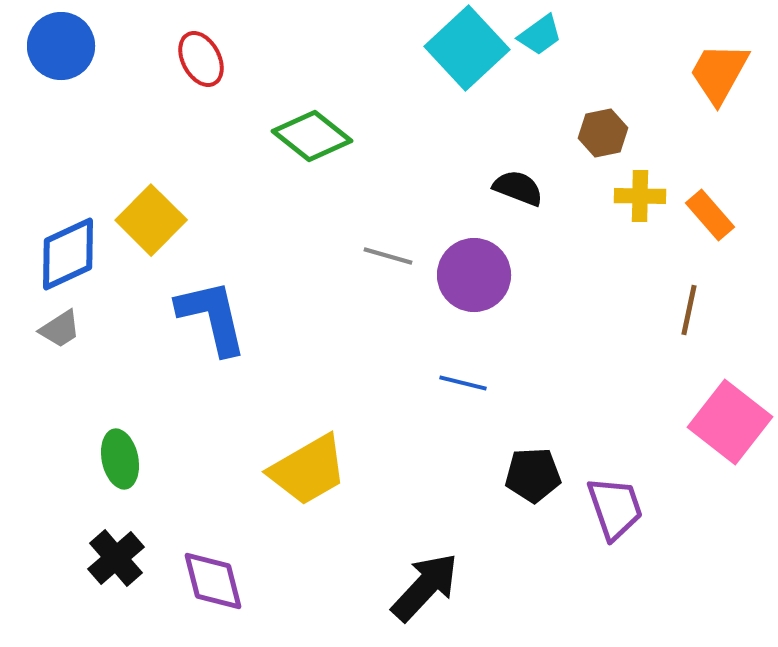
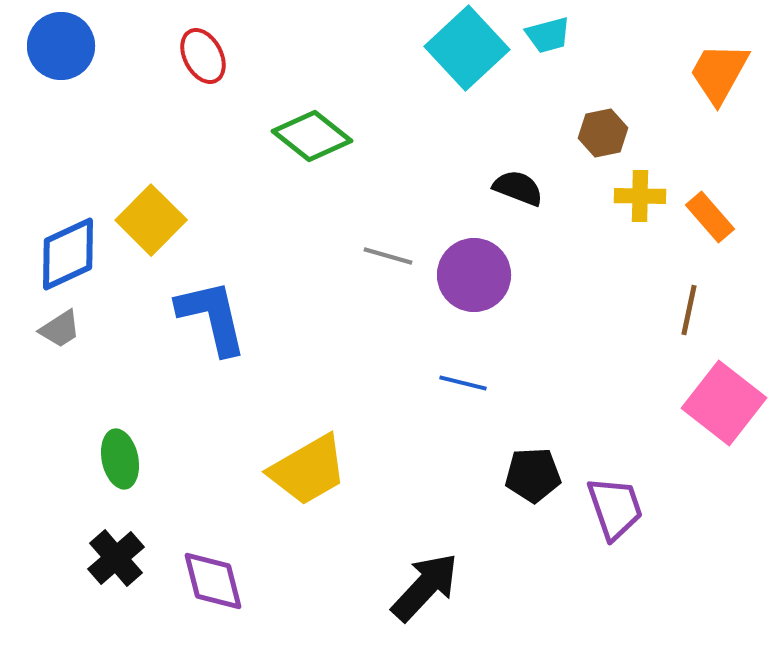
cyan trapezoid: moved 8 px right; rotated 21 degrees clockwise
red ellipse: moved 2 px right, 3 px up
orange rectangle: moved 2 px down
pink square: moved 6 px left, 19 px up
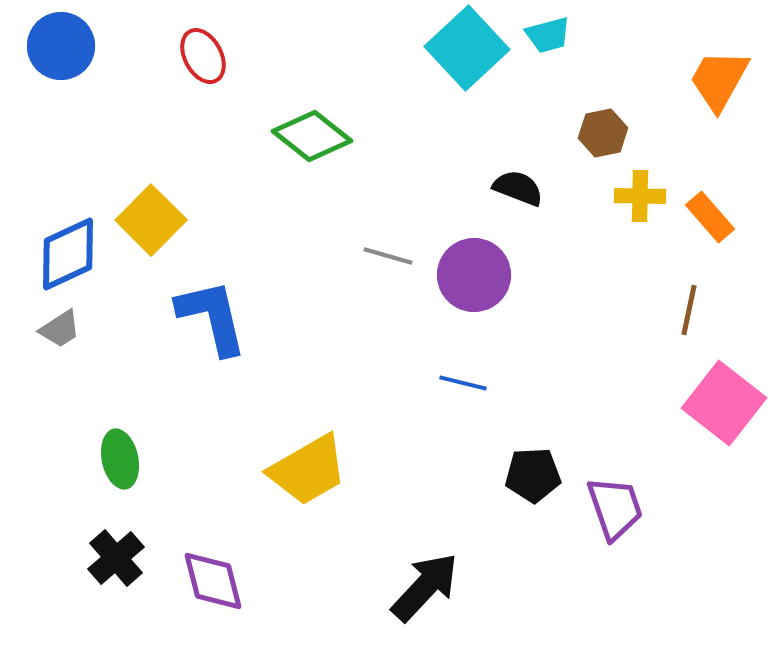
orange trapezoid: moved 7 px down
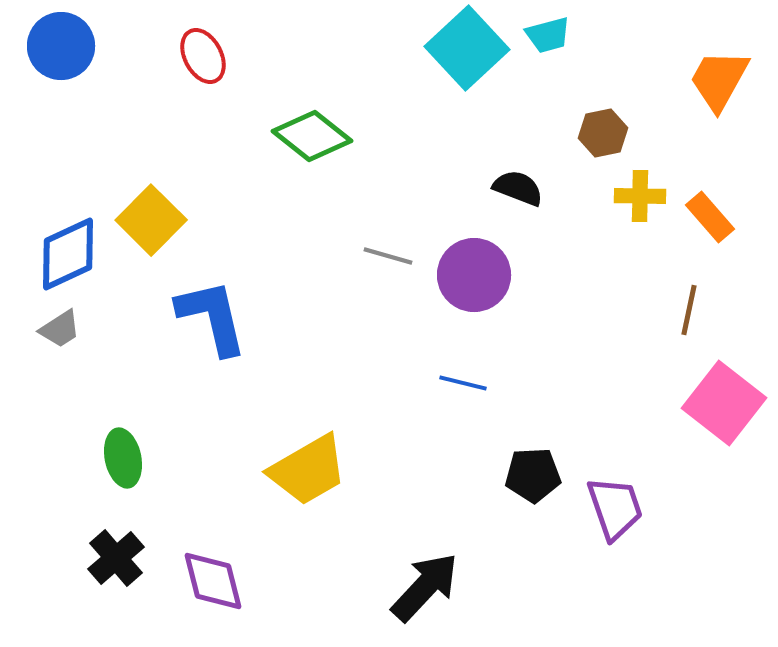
green ellipse: moved 3 px right, 1 px up
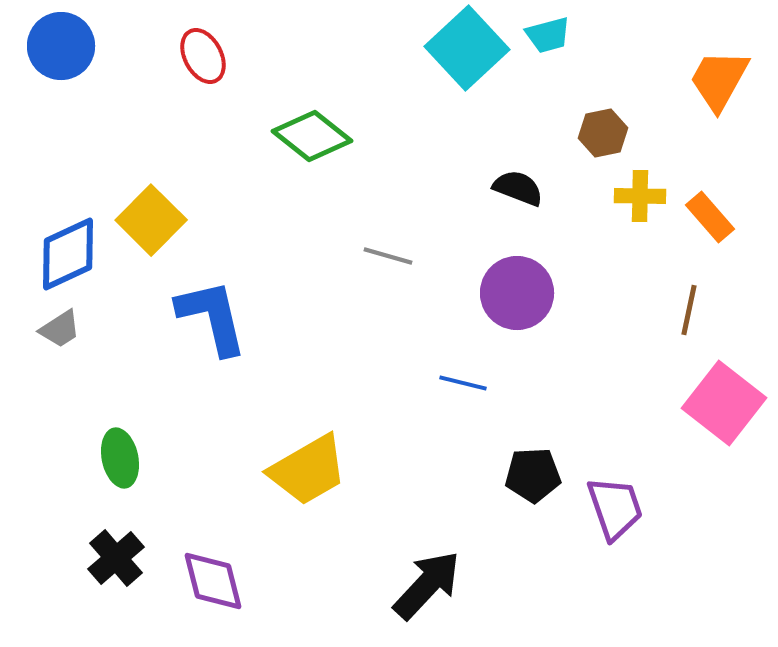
purple circle: moved 43 px right, 18 px down
green ellipse: moved 3 px left
black arrow: moved 2 px right, 2 px up
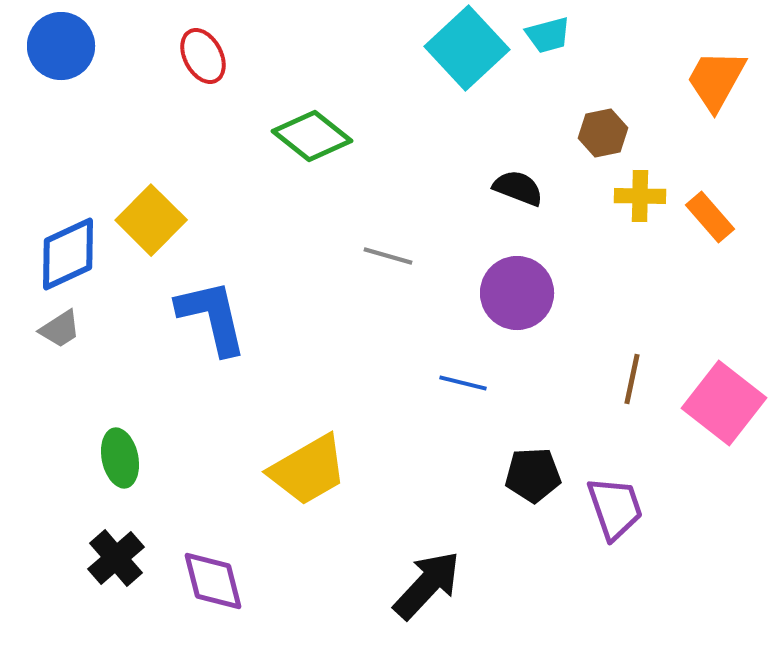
orange trapezoid: moved 3 px left
brown line: moved 57 px left, 69 px down
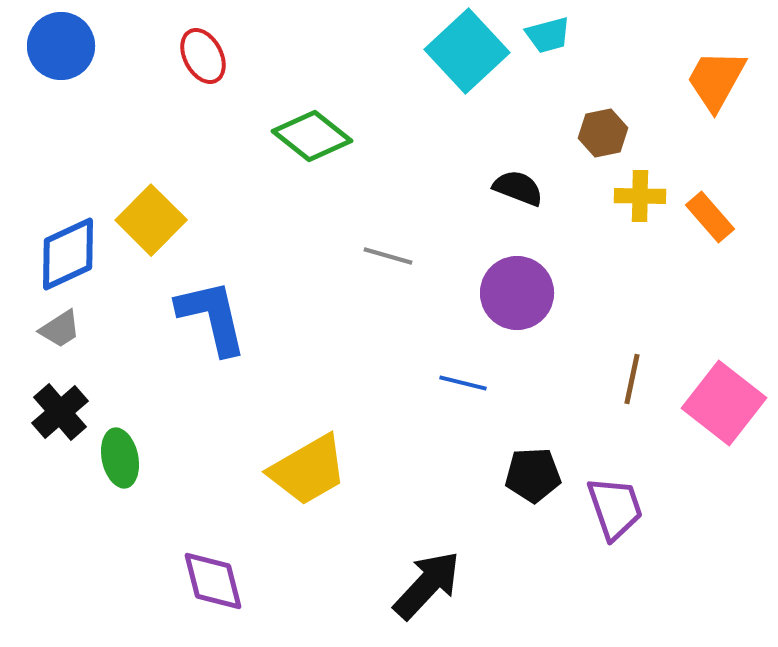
cyan square: moved 3 px down
black cross: moved 56 px left, 146 px up
